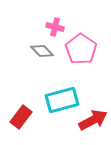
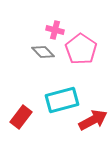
pink cross: moved 3 px down
gray diamond: moved 1 px right, 1 px down
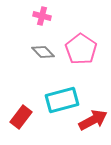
pink cross: moved 13 px left, 14 px up
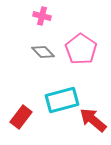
red arrow: rotated 112 degrees counterclockwise
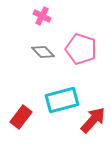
pink cross: rotated 12 degrees clockwise
pink pentagon: rotated 16 degrees counterclockwise
red arrow: rotated 92 degrees clockwise
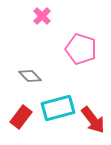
pink cross: rotated 18 degrees clockwise
gray diamond: moved 13 px left, 24 px down
cyan rectangle: moved 4 px left, 8 px down
red arrow: rotated 100 degrees clockwise
